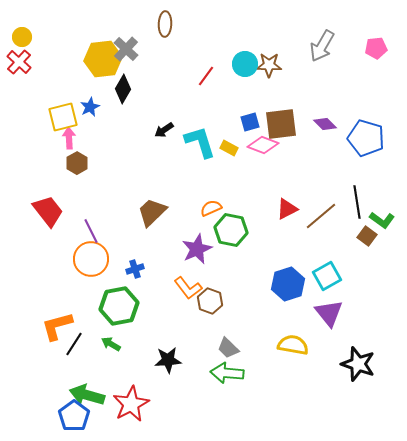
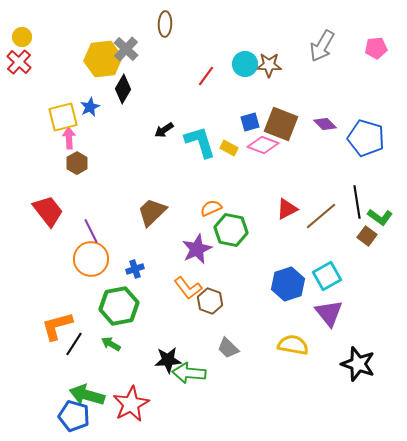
brown square at (281, 124): rotated 28 degrees clockwise
green L-shape at (382, 220): moved 2 px left, 3 px up
green arrow at (227, 373): moved 38 px left
blue pentagon at (74, 416): rotated 20 degrees counterclockwise
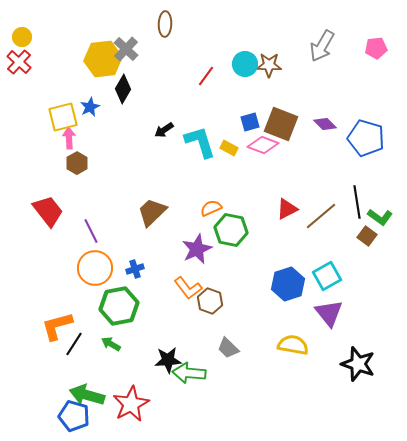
orange circle at (91, 259): moved 4 px right, 9 px down
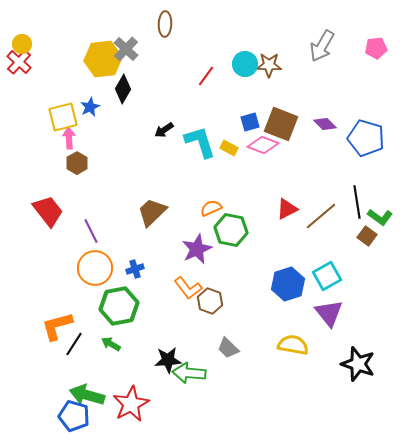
yellow circle at (22, 37): moved 7 px down
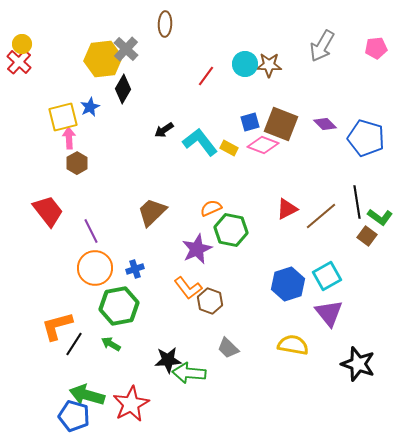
cyan L-shape at (200, 142): rotated 21 degrees counterclockwise
